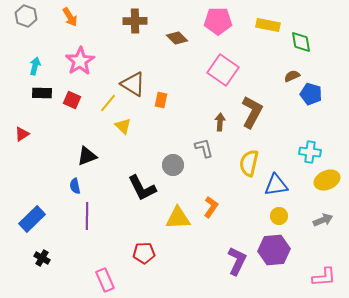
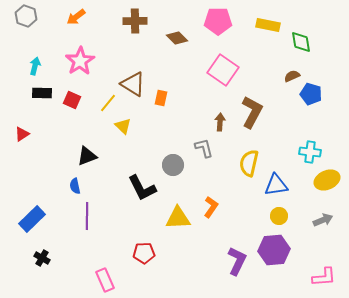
orange arrow at (70, 17): moved 6 px right; rotated 84 degrees clockwise
orange rectangle at (161, 100): moved 2 px up
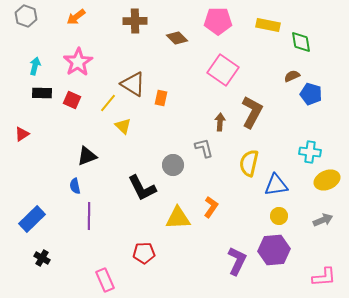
pink star at (80, 61): moved 2 px left, 1 px down
purple line at (87, 216): moved 2 px right
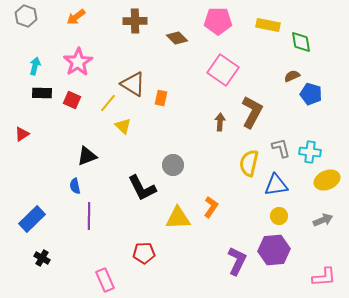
gray L-shape at (204, 148): moved 77 px right
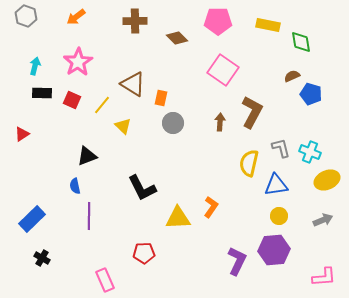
yellow line at (108, 103): moved 6 px left, 2 px down
cyan cross at (310, 152): rotated 15 degrees clockwise
gray circle at (173, 165): moved 42 px up
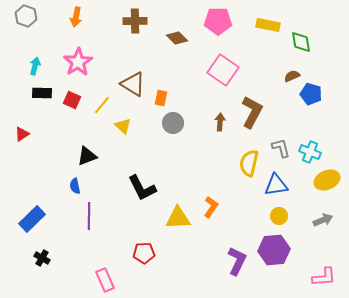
orange arrow at (76, 17): rotated 42 degrees counterclockwise
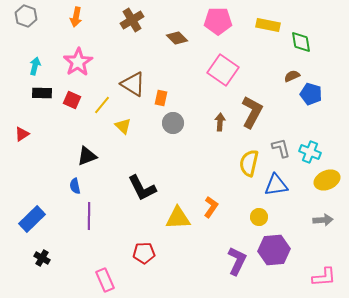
brown cross at (135, 21): moved 3 px left, 1 px up; rotated 30 degrees counterclockwise
yellow circle at (279, 216): moved 20 px left, 1 px down
gray arrow at (323, 220): rotated 18 degrees clockwise
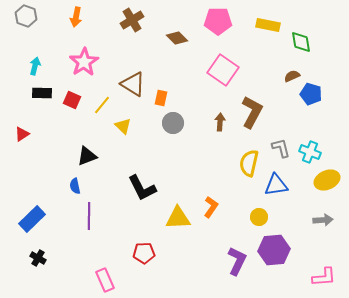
pink star at (78, 62): moved 6 px right
black cross at (42, 258): moved 4 px left
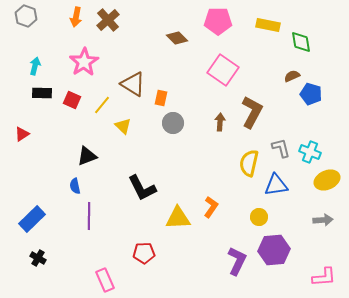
brown cross at (132, 20): moved 24 px left; rotated 10 degrees counterclockwise
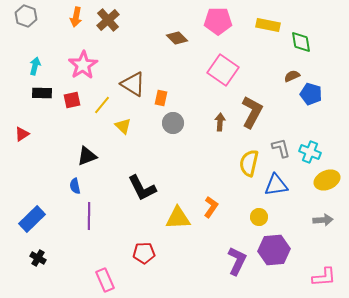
pink star at (84, 62): moved 1 px left, 3 px down
red square at (72, 100): rotated 36 degrees counterclockwise
